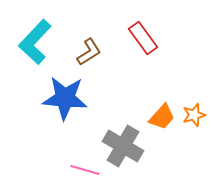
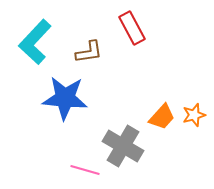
red rectangle: moved 11 px left, 10 px up; rotated 8 degrees clockwise
brown L-shape: rotated 24 degrees clockwise
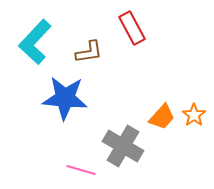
orange star: rotated 20 degrees counterclockwise
pink line: moved 4 px left
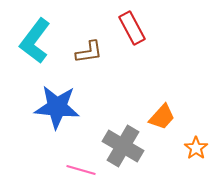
cyan L-shape: moved 1 px up; rotated 6 degrees counterclockwise
blue star: moved 8 px left, 9 px down
orange star: moved 2 px right, 33 px down
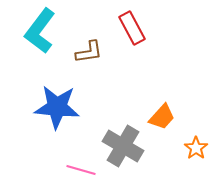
cyan L-shape: moved 5 px right, 10 px up
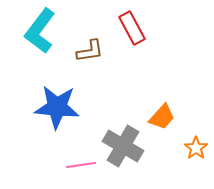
brown L-shape: moved 1 px right, 1 px up
pink line: moved 5 px up; rotated 24 degrees counterclockwise
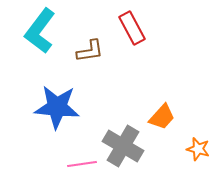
orange star: moved 2 px right, 1 px down; rotated 20 degrees counterclockwise
pink line: moved 1 px right, 1 px up
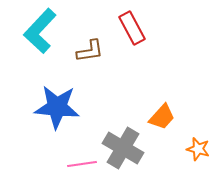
cyan L-shape: rotated 6 degrees clockwise
gray cross: moved 2 px down
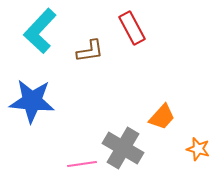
blue star: moved 25 px left, 6 px up
